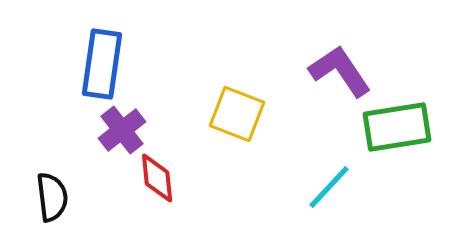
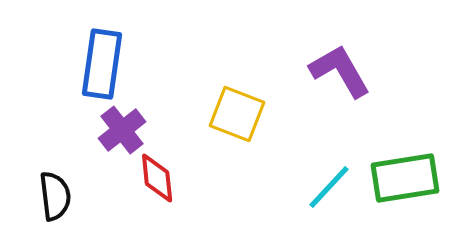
purple L-shape: rotated 4 degrees clockwise
green rectangle: moved 8 px right, 51 px down
black semicircle: moved 3 px right, 1 px up
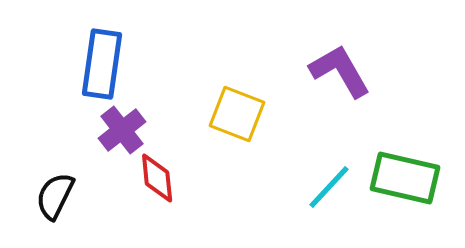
green rectangle: rotated 22 degrees clockwise
black semicircle: rotated 147 degrees counterclockwise
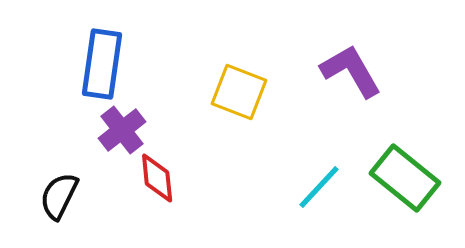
purple L-shape: moved 11 px right
yellow square: moved 2 px right, 22 px up
green rectangle: rotated 26 degrees clockwise
cyan line: moved 10 px left
black semicircle: moved 4 px right
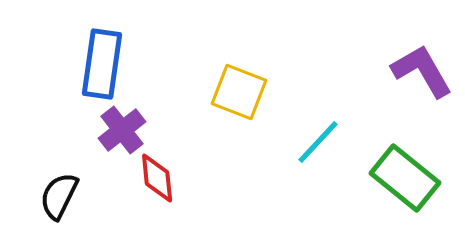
purple L-shape: moved 71 px right
cyan line: moved 1 px left, 45 px up
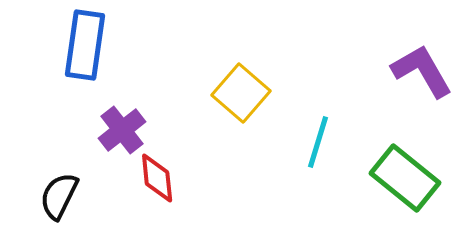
blue rectangle: moved 17 px left, 19 px up
yellow square: moved 2 px right, 1 px down; rotated 20 degrees clockwise
cyan line: rotated 26 degrees counterclockwise
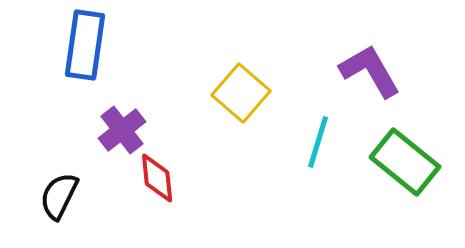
purple L-shape: moved 52 px left
green rectangle: moved 16 px up
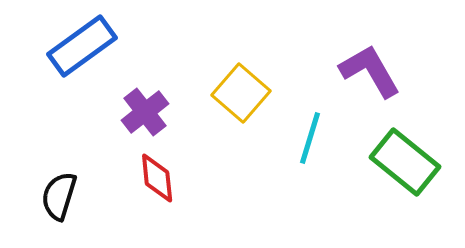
blue rectangle: moved 3 px left, 1 px down; rotated 46 degrees clockwise
purple cross: moved 23 px right, 18 px up
cyan line: moved 8 px left, 4 px up
black semicircle: rotated 9 degrees counterclockwise
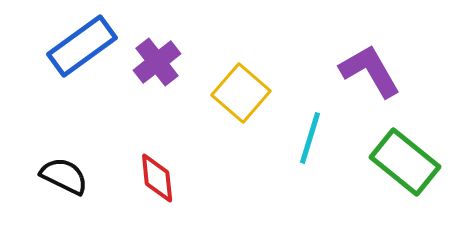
purple cross: moved 12 px right, 50 px up
black semicircle: moved 5 px right, 20 px up; rotated 99 degrees clockwise
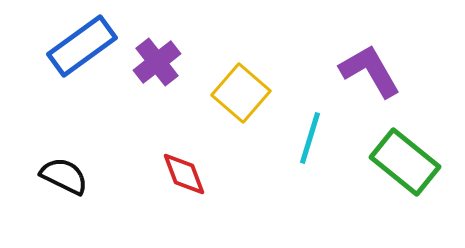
red diamond: moved 27 px right, 4 px up; rotated 15 degrees counterclockwise
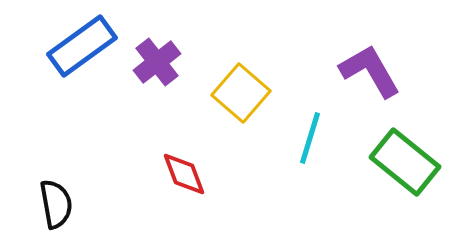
black semicircle: moved 8 px left, 28 px down; rotated 54 degrees clockwise
